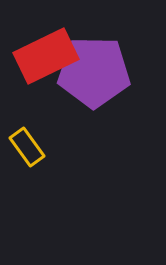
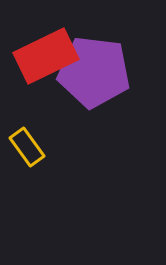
purple pentagon: rotated 6 degrees clockwise
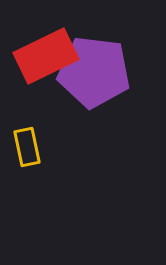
yellow rectangle: rotated 24 degrees clockwise
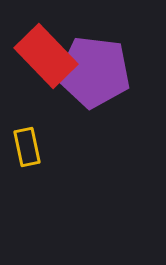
red rectangle: rotated 72 degrees clockwise
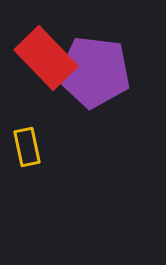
red rectangle: moved 2 px down
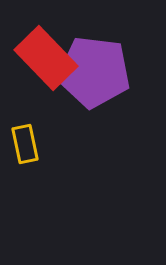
yellow rectangle: moved 2 px left, 3 px up
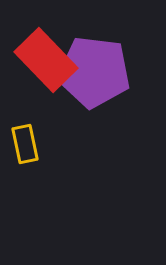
red rectangle: moved 2 px down
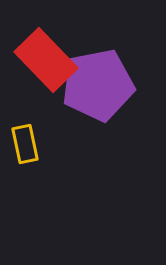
purple pentagon: moved 4 px right, 13 px down; rotated 18 degrees counterclockwise
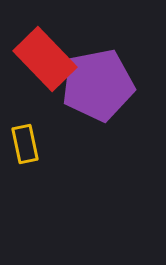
red rectangle: moved 1 px left, 1 px up
